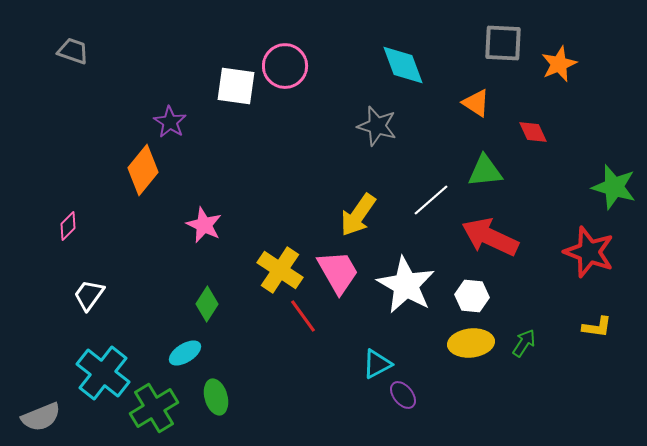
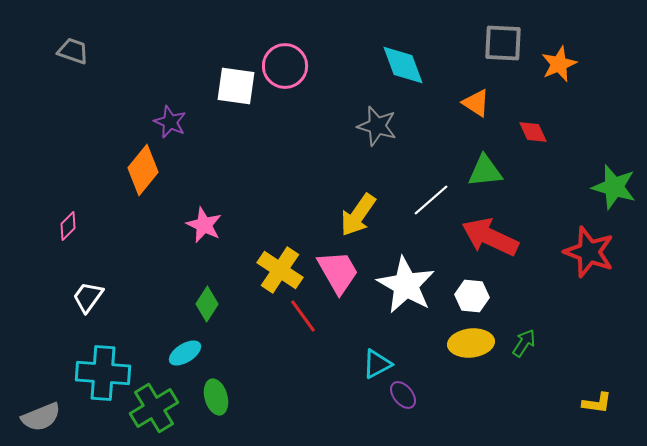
purple star: rotated 8 degrees counterclockwise
white trapezoid: moved 1 px left, 2 px down
yellow L-shape: moved 76 px down
cyan cross: rotated 34 degrees counterclockwise
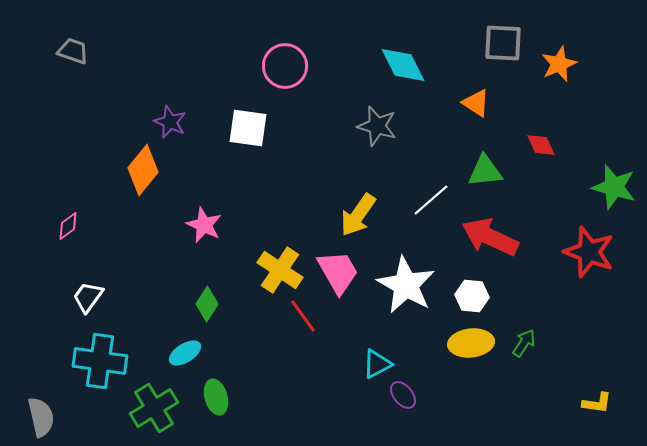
cyan diamond: rotated 6 degrees counterclockwise
white square: moved 12 px right, 42 px down
red diamond: moved 8 px right, 13 px down
pink diamond: rotated 8 degrees clockwise
cyan cross: moved 3 px left, 12 px up; rotated 4 degrees clockwise
gray semicircle: rotated 81 degrees counterclockwise
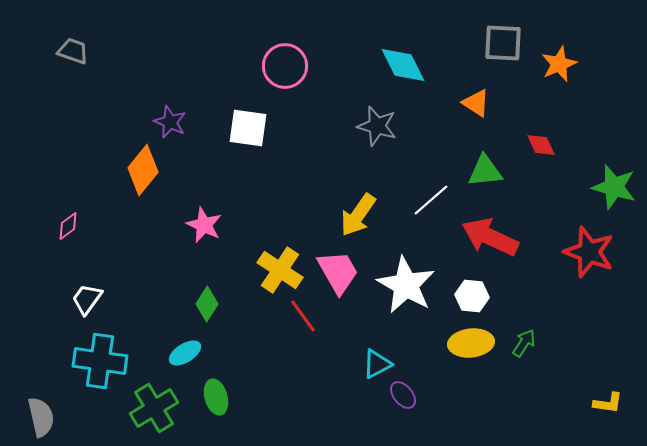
white trapezoid: moved 1 px left, 2 px down
yellow L-shape: moved 11 px right
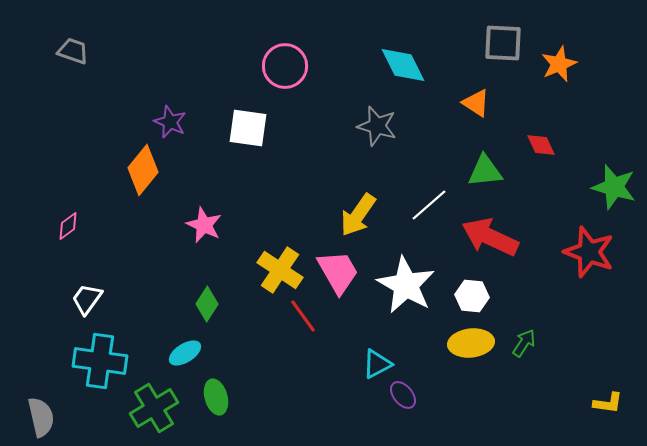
white line: moved 2 px left, 5 px down
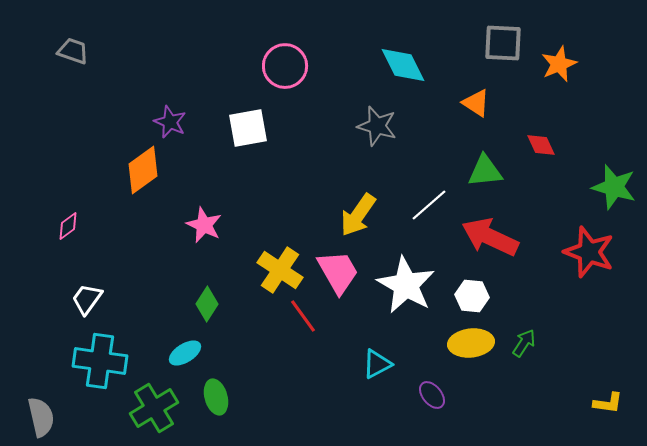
white square: rotated 18 degrees counterclockwise
orange diamond: rotated 15 degrees clockwise
purple ellipse: moved 29 px right
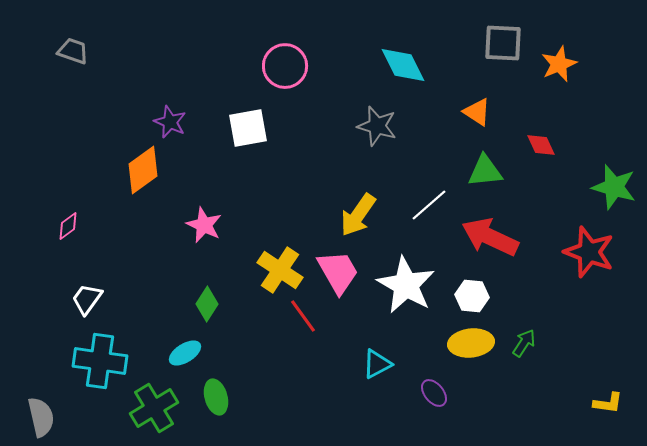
orange triangle: moved 1 px right, 9 px down
purple ellipse: moved 2 px right, 2 px up
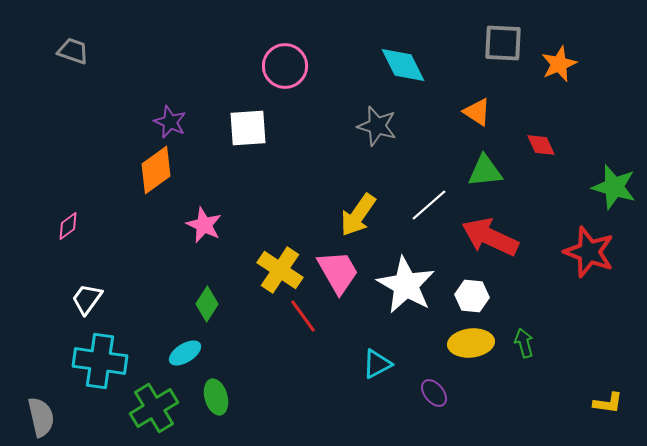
white square: rotated 6 degrees clockwise
orange diamond: moved 13 px right
green arrow: rotated 48 degrees counterclockwise
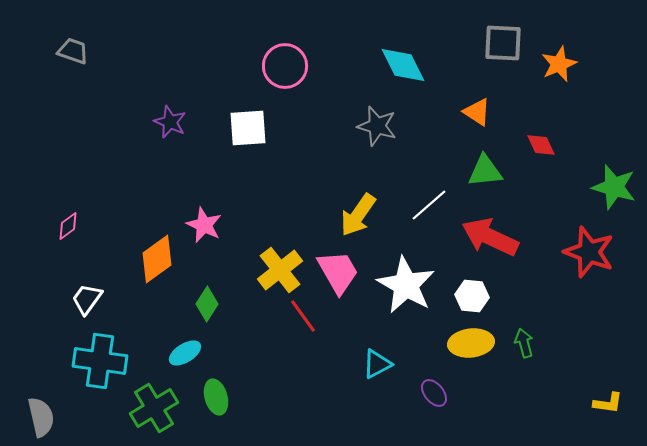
orange diamond: moved 1 px right, 89 px down
yellow cross: rotated 18 degrees clockwise
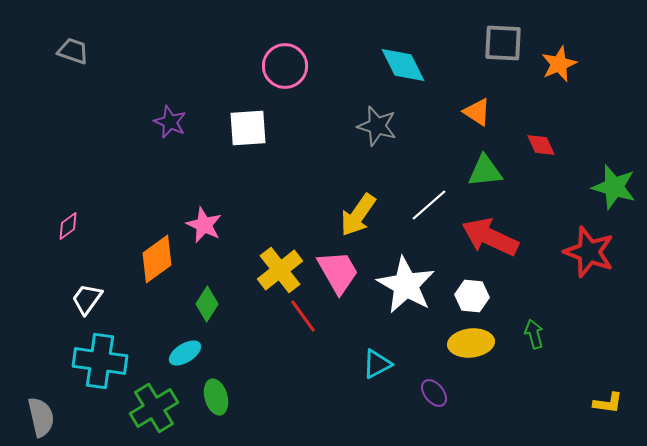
green arrow: moved 10 px right, 9 px up
